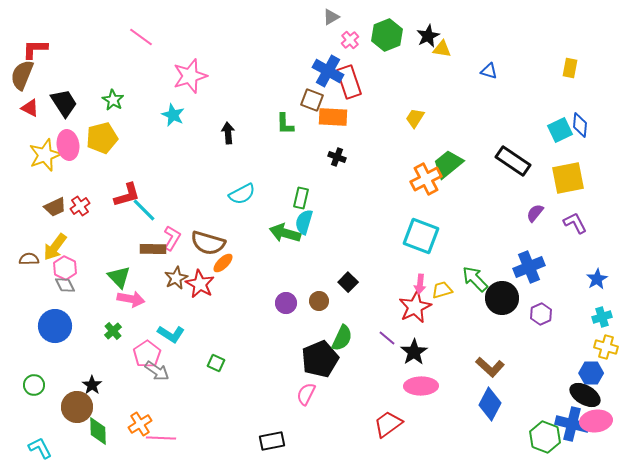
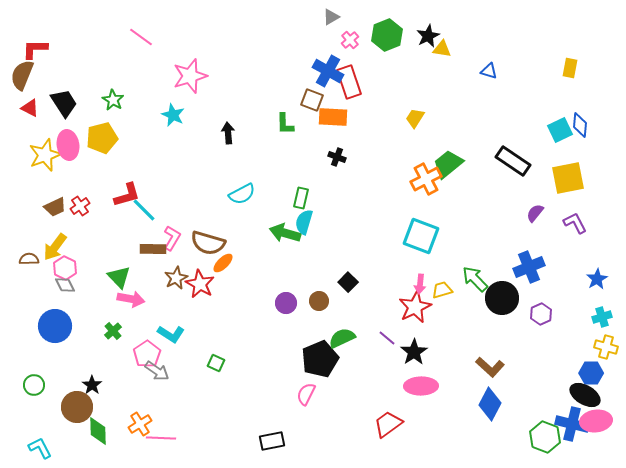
green semicircle at (342, 338): rotated 140 degrees counterclockwise
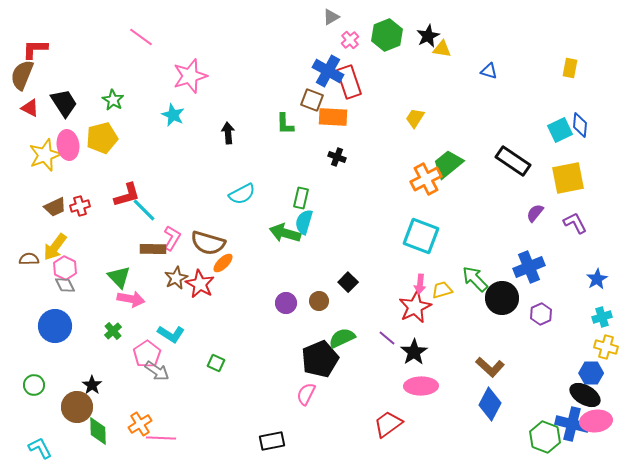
red cross at (80, 206): rotated 18 degrees clockwise
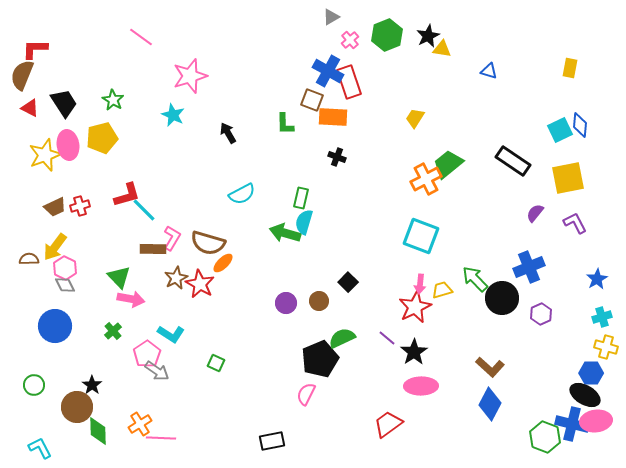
black arrow at (228, 133): rotated 25 degrees counterclockwise
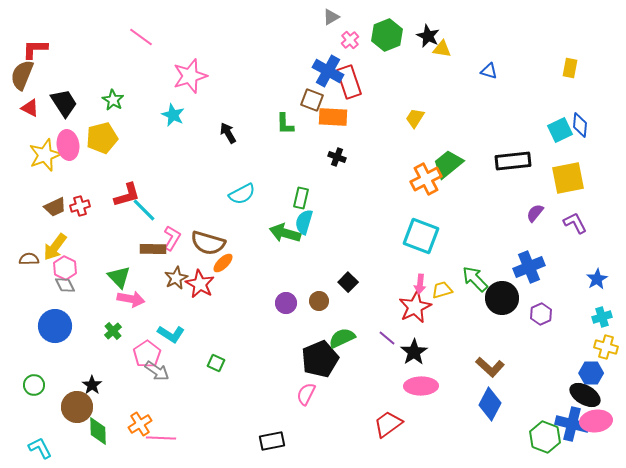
black star at (428, 36): rotated 20 degrees counterclockwise
black rectangle at (513, 161): rotated 40 degrees counterclockwise
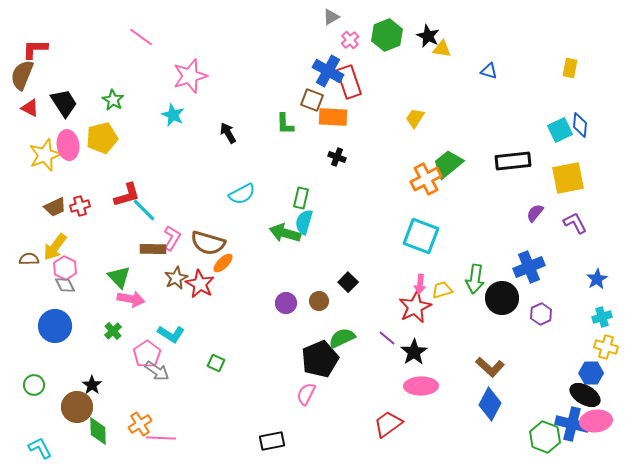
green arrow at (475, 279): rotated 128 degrees counterclockwise
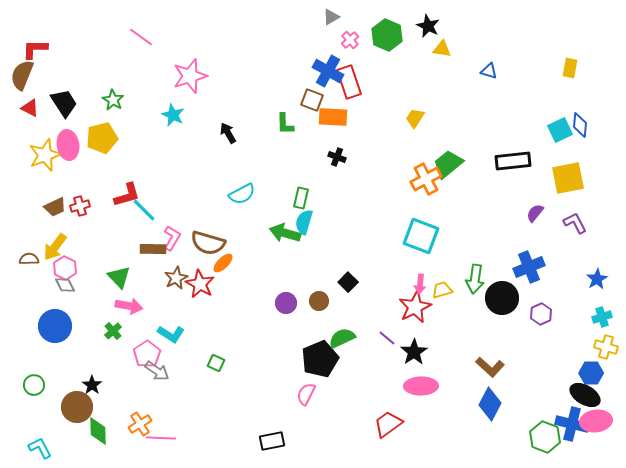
green hexagon at (387, 35): rotated 16 degrees counterclockwise
black star at (428, 36): moved 10 px up
pink arrow at (131, 299): moved 2 px left, 7 px down
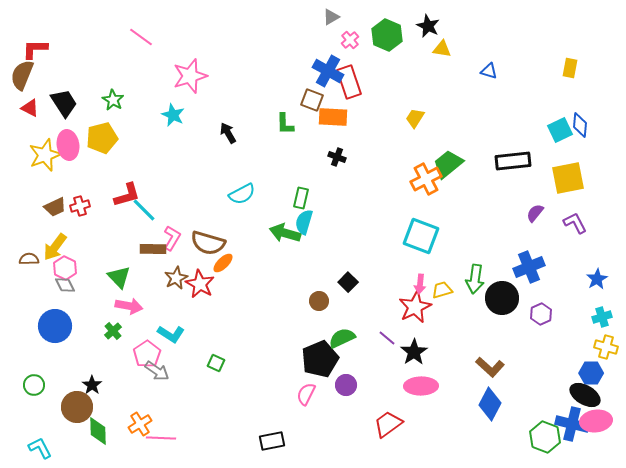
purple circle at (286, 303): moved 60 px right, 82 px down
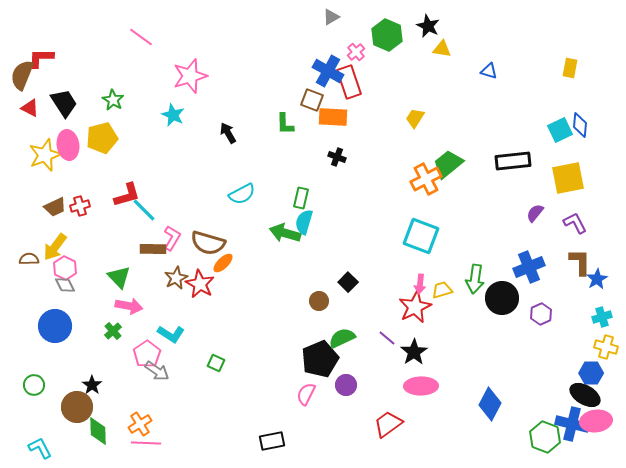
pink cross at (350, 40): moved 6 px right, 12 px down
red L-shape at (35, 49): moved 6 px right, 9 px down
brown L-shape at (490, 367): moved 90 px right, 105 px up; rotated 132 degrees counterclockwise
pink line at (161, 438): moved 15 px left, 5 px down
